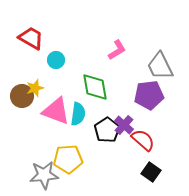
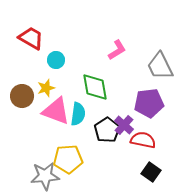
yellow star: moved 11 px right
purple pentagon: moved 8 px down
red semicircle: rotated 30 degrees counterclockwise
gray star: moved 1 px right, 1 px down
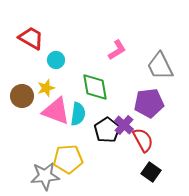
red semicircle: rotated 50 degrees clockwise
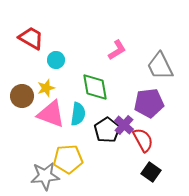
pink triangle: moved 5 px left, 3 px down
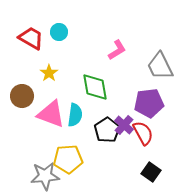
cyan circle: moved 3 px right, 28 px up
yellow star: moved 3 px right, 15 px up; rotated 18 degrees counterclockwise
cyan semicircle: moved 3 px left, 1 px down
red semicircle: moved 7 px up
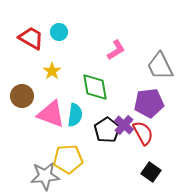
pink L-shape: moved 1 px left
yellow star: moved 3 px right, 2 px up
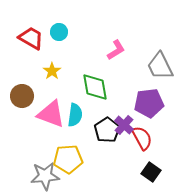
red semicircle: moved 1 px left, 5 px down
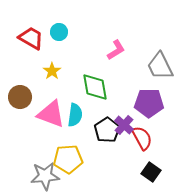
brown circle: moved 2 px left, 1 px down
purple pentagon: rotated 8 degrees clockwise
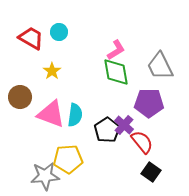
green diamond: moved 21 px right, 15 px up
red semicircle: moved 4 px down; rotated 10 degrees counterclockwise
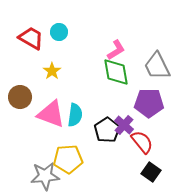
gray trapezoid: moved 3 px left
